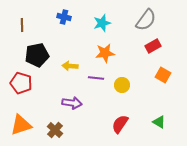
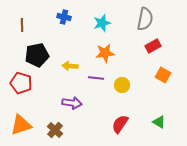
gray semicircle: moved 1 px left, 1 px up; rotated 25 degrees counterclockwise
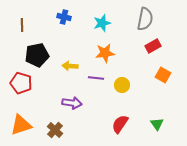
green triangle: moved 2 px left, 2 px down; rotated 24 degrees clockwise
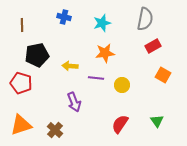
purple arrow: moved 2 px right, 1 px up; rotated 60 degrees clockwise
green triangle: moved 3 px up
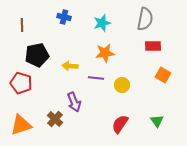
red rectangle: rotated 28 degrees clockwise
brown cross: moved 11 px up
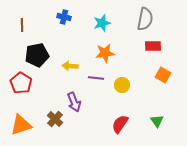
red pentagon: rotated 15 degrees clockwise
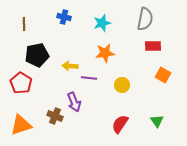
brown line: moved 2 px right, 1 px up
purple line: moved 7 px left
brown cross: moved 3 px up; rotated 21 degrees counterclockwise
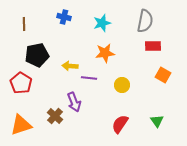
gray semicircle: moved 2 px down
brown cross: rotated 21 degrees clockwise
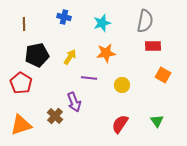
orange star: moved 1 px right
yellow arrow: moved 9 px up; rotated 119 degrees clockwise
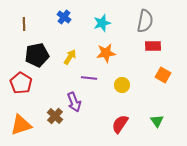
blue cross: rotated 24 degrees clockwise
